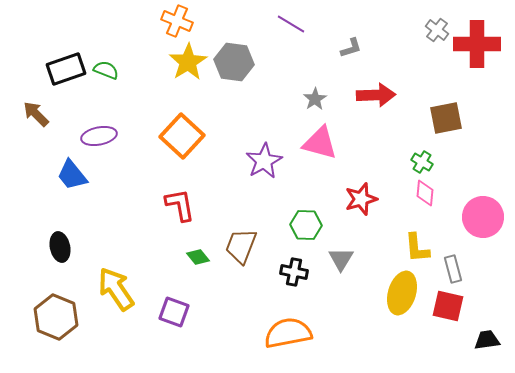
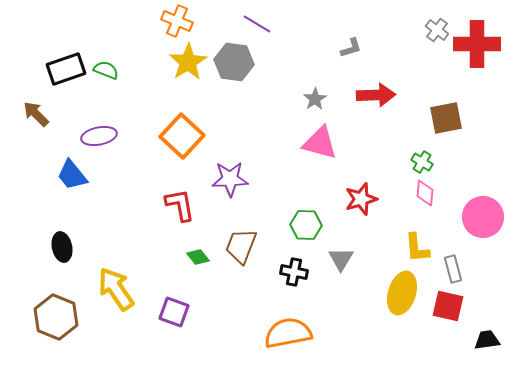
purple line: moved 34 px left
purple star: moved 34 px left, 18 px down; rotated 27 degrees clockwise
black ellipse: moved 2 px right
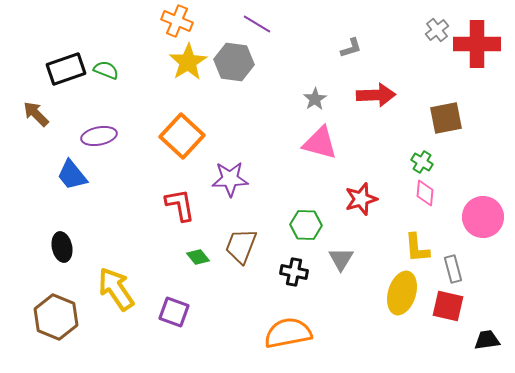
gray cross: rotated 15 degrees clockwise
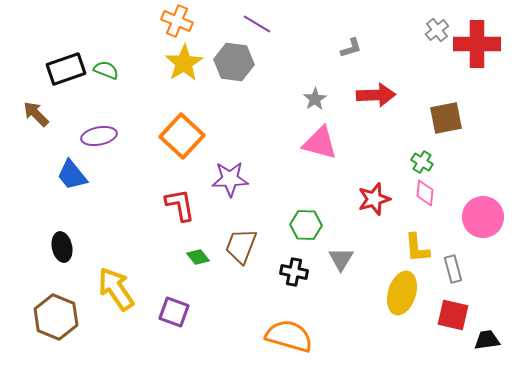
yellow star: moved 4 px left, 1 px down
red star: moved 13 px right
red square: moved 5 px right, 9 px down
orange semicircle: moved 1 px right, 3 px down; rotated 27 degrees clockwise
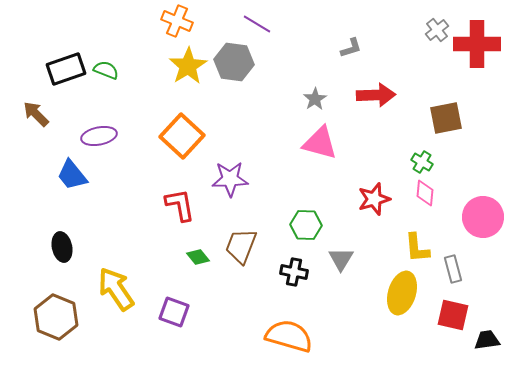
yellow star: moved 4 px right, 3 px down
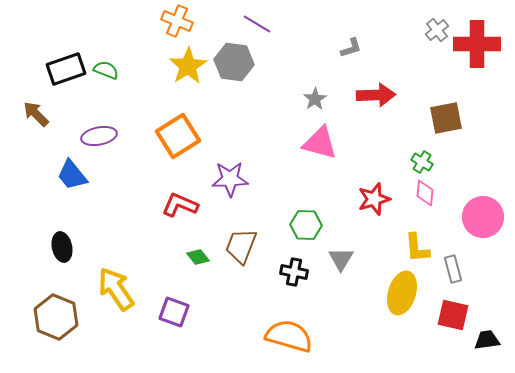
orange square: moved 4 px left; rotated 15 degrees clockwise
red L-shape: rotated 57 degrees counterclockwise
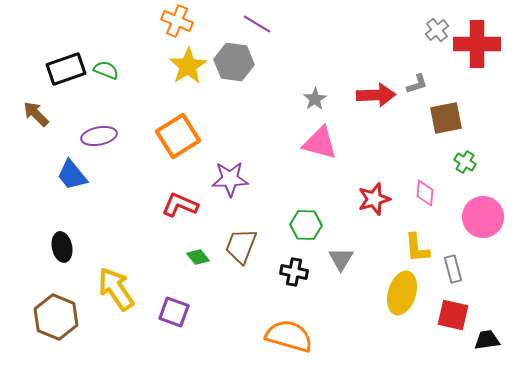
gray L-shape: moved 66 px right, 36 px down
green cross: moved 43 px right
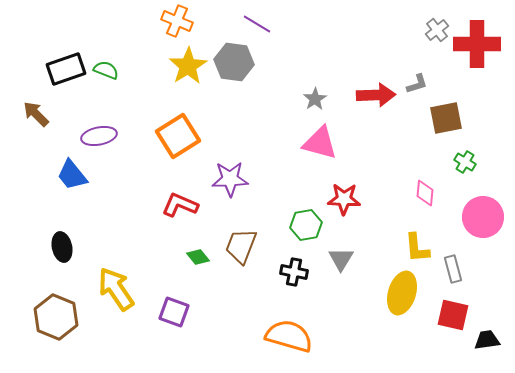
red star: moved 30 px left; rotated 20 degrees clockwise
green hexagon: rotated 12 degrees counterclockwise
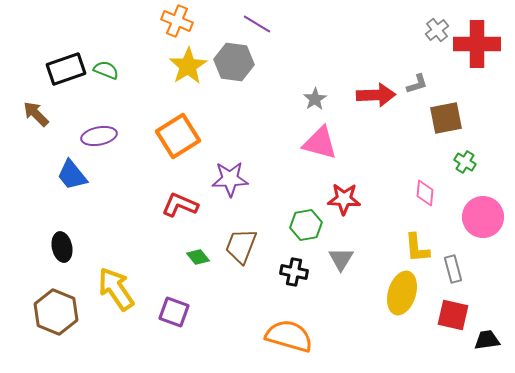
brown hexagon: moved 5 px up
